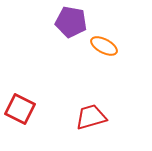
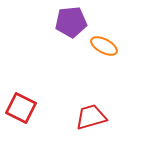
purple pentagon: rotated 16 degrees counterclockwise
red square: moved 1 px right, 1 px up
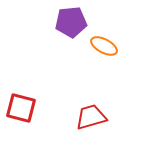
red square: rotated 12 degrees counterclockwise
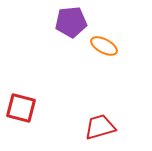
red trapezoid: moved 9 px right, 10 px down
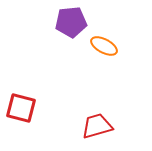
red trapezoid: moved 3 px left, 1 px up
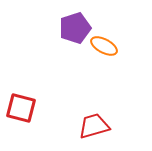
purple pentagon: moved 4 px right, 6 px down; rotated 12 degrees counterclockwise
red trapezoid: moved 3 px left
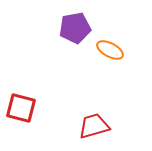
purple pentagon: rotated 8 degrees clockwise
orange ellipse: moved 6 px right, 4 px down
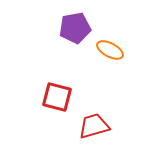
red square: moved 36 px right, 11 px up
